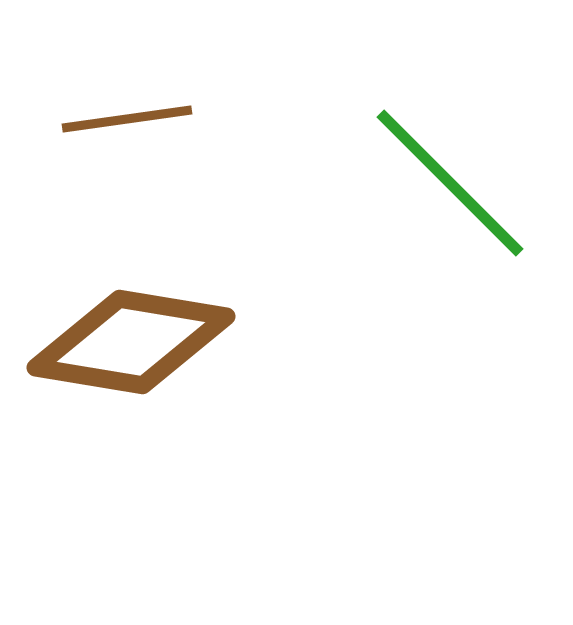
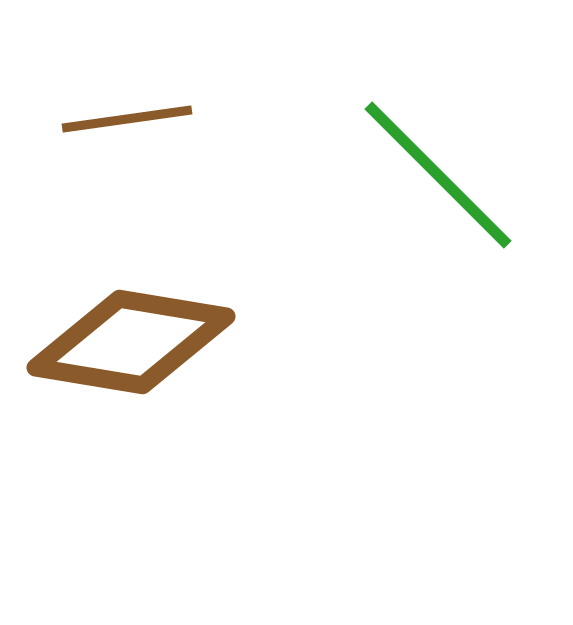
green line: moved 12 px left, 8 px up
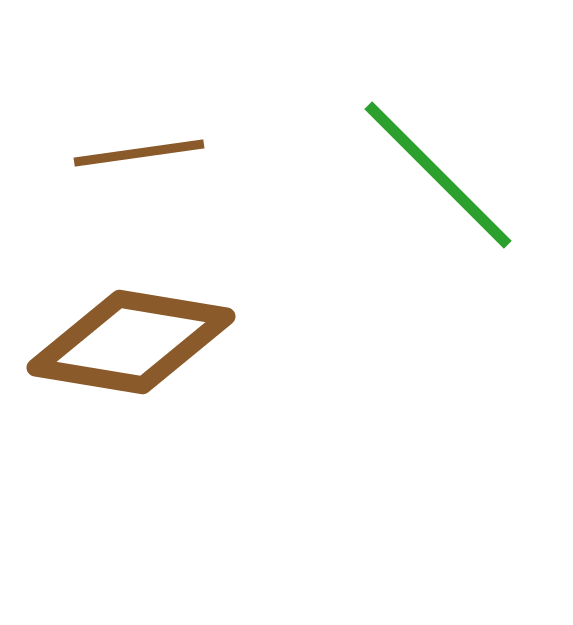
brown line: moved 12 px right, 34 px down
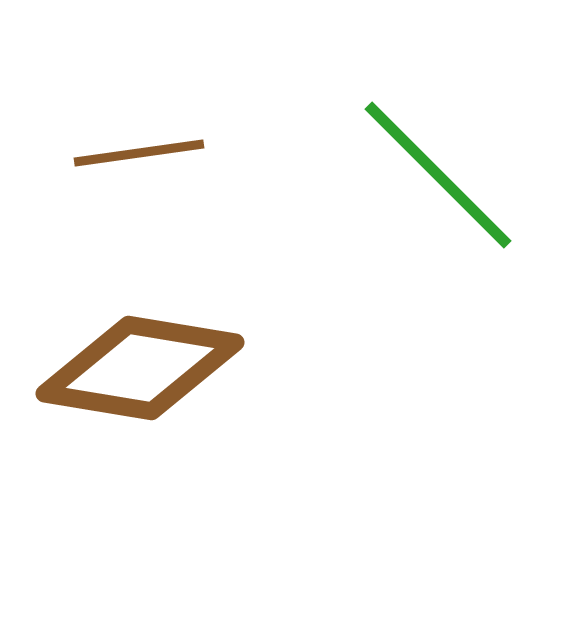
brown diamond: moved 9 px right, 26 px down
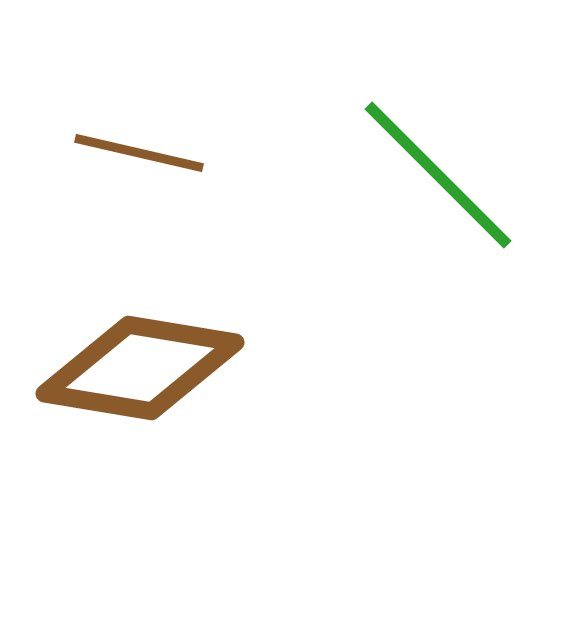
brown line: rotated 21 degrees clockwise
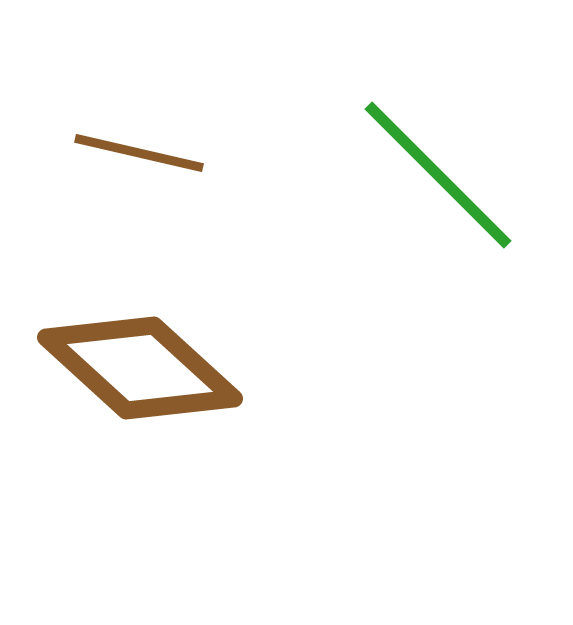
brown diamond: rotated 33 degrees clockwise
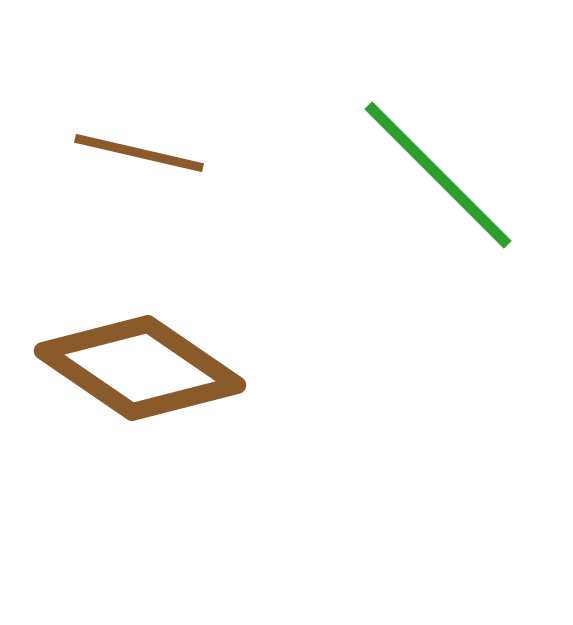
brown diamond: rotated 8 degrees counterclockwise
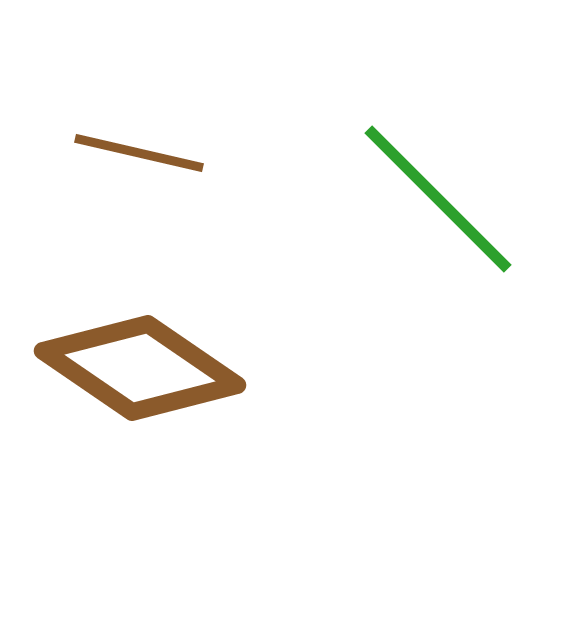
green line: moved 24 px down
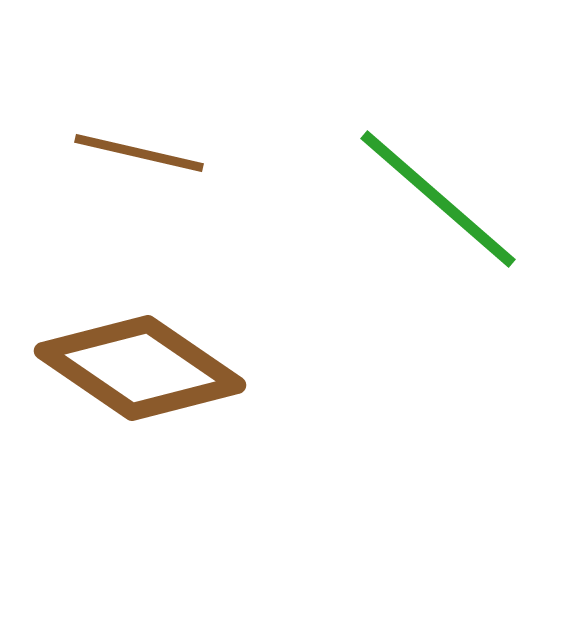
green line: rotated 4 degrees counterclockwise
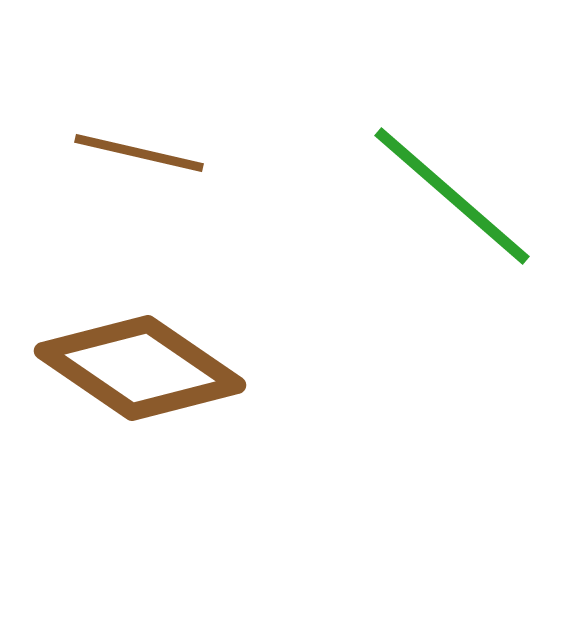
green line: moved 14 px right, 3 px up
